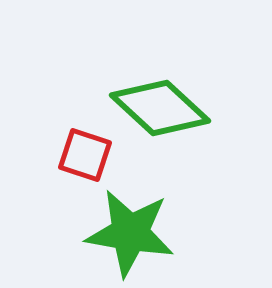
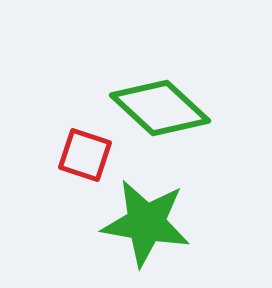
green star: moved 16 px right, 10 px up
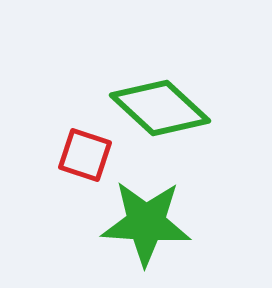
green star: rotated 6 degrees counterclockwise
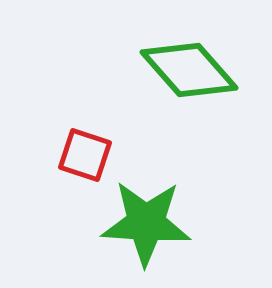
green diamond: moved 29 px right, 38 px up; rotated 6 degrees clockwise
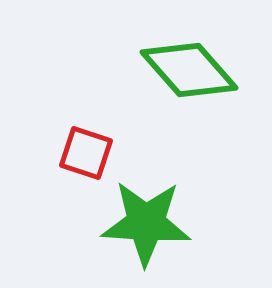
red square: moved 1 px right, 2 px up
